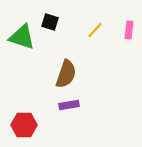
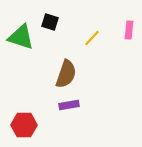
yellow line: moved 3 px left, 8 px down
green triangle: moved 1 px left
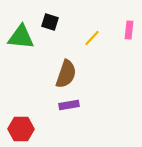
green triangle: rotated 12 degrees counterclockwise
red hexagon: moved 3 px left, 4 px down
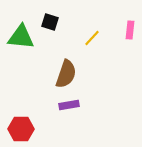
pink rectangle: moved 1 px right
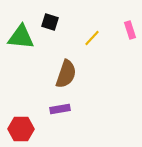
pink rectangle: rotated 24 degrees counterclockwise
purple rectangle: moved 9 px left, 4 px down
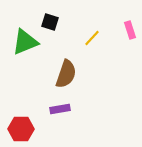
green triangle: moved 4 px right, 5 px down; rotated 28 degrees counterclockwise
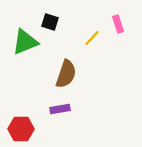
pink rectangle: moved 12 px left, 6 px up
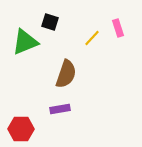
pink rectangle: moved 4 px down
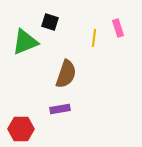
yellow line: moved 2 px right; rotated 36 degrees counterclockwise
